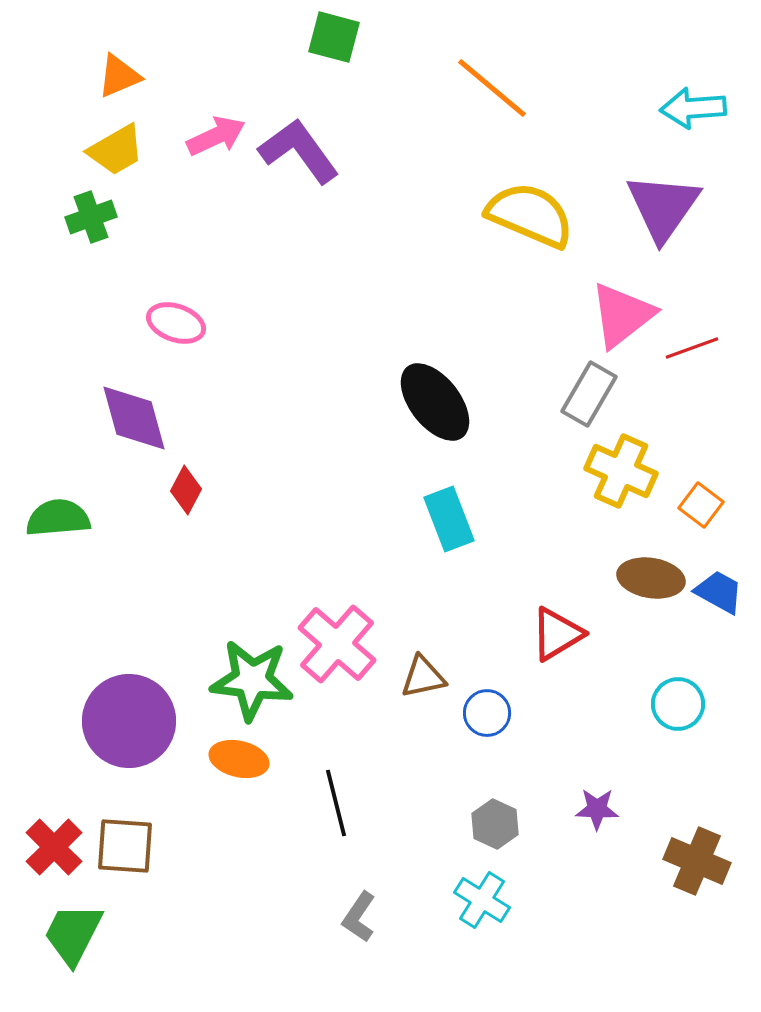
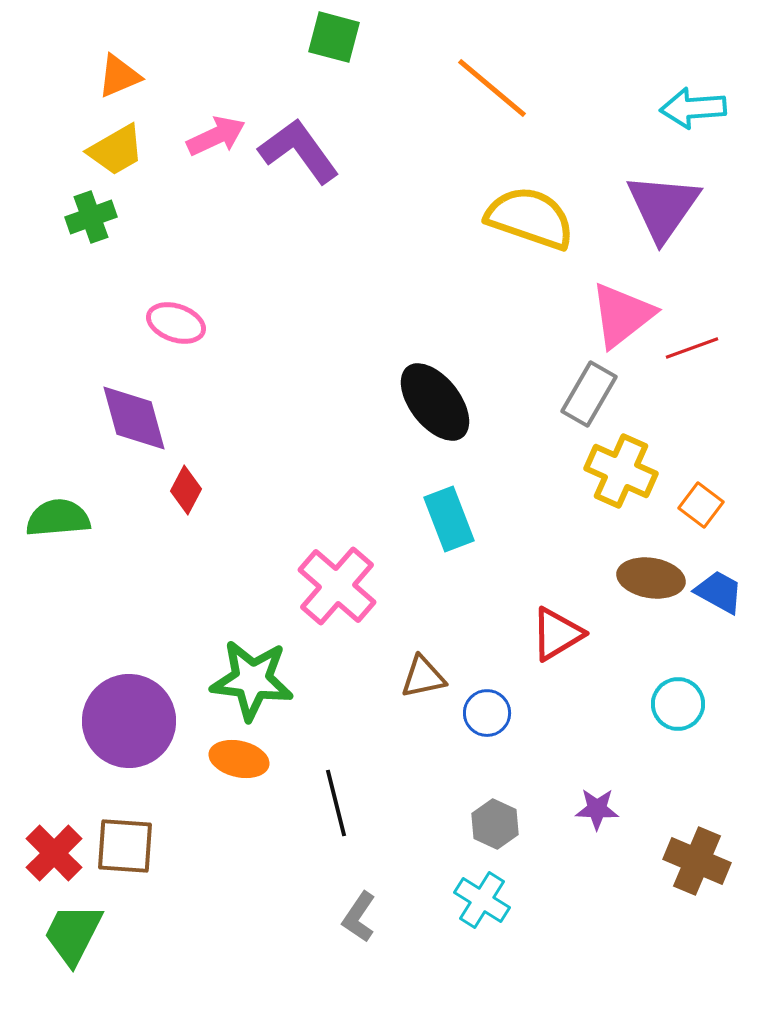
yellow semicircle: moved 3 px down; rotated 4 degrees counterclockwise
pink cross: moved 58 px up
red cross: moved 6 px down
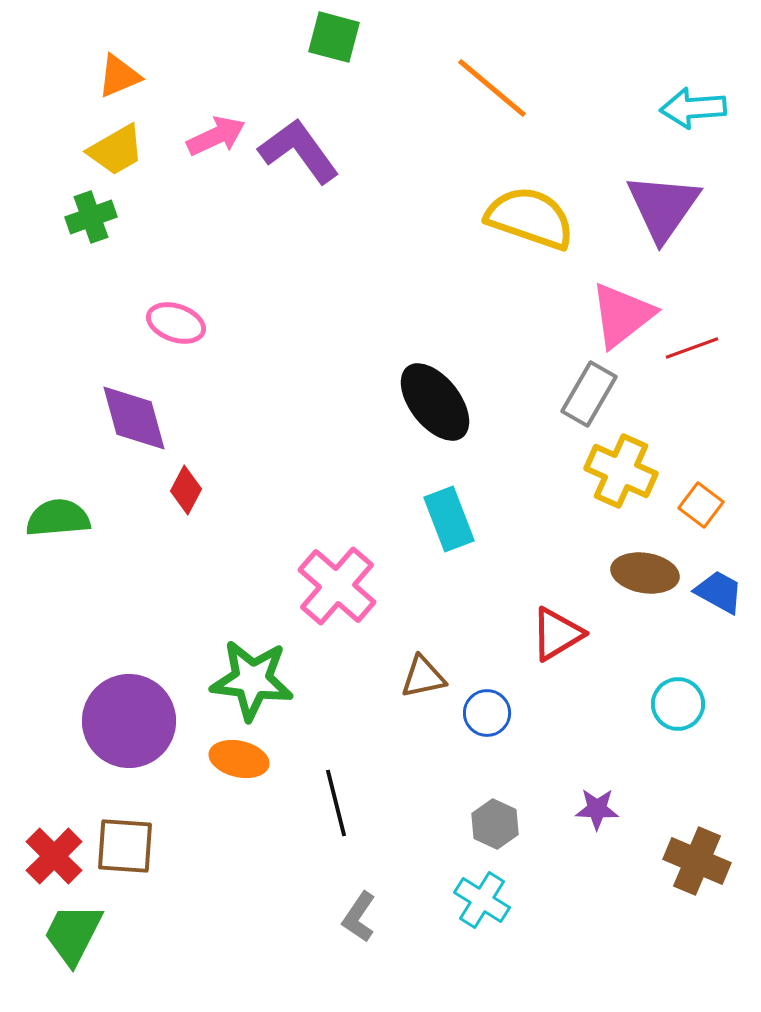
brown ellipse: moved 6 px left, 5 px up
red cross: moved 3 px down
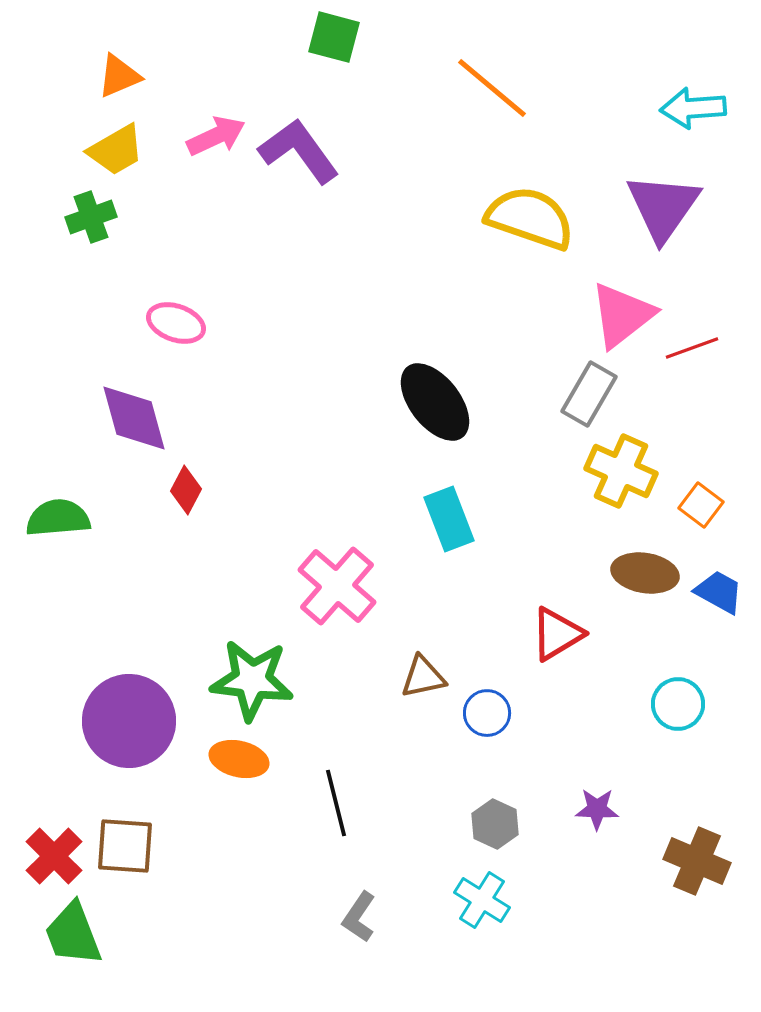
green trapezoid: rotated 48 degrees counterclockwise
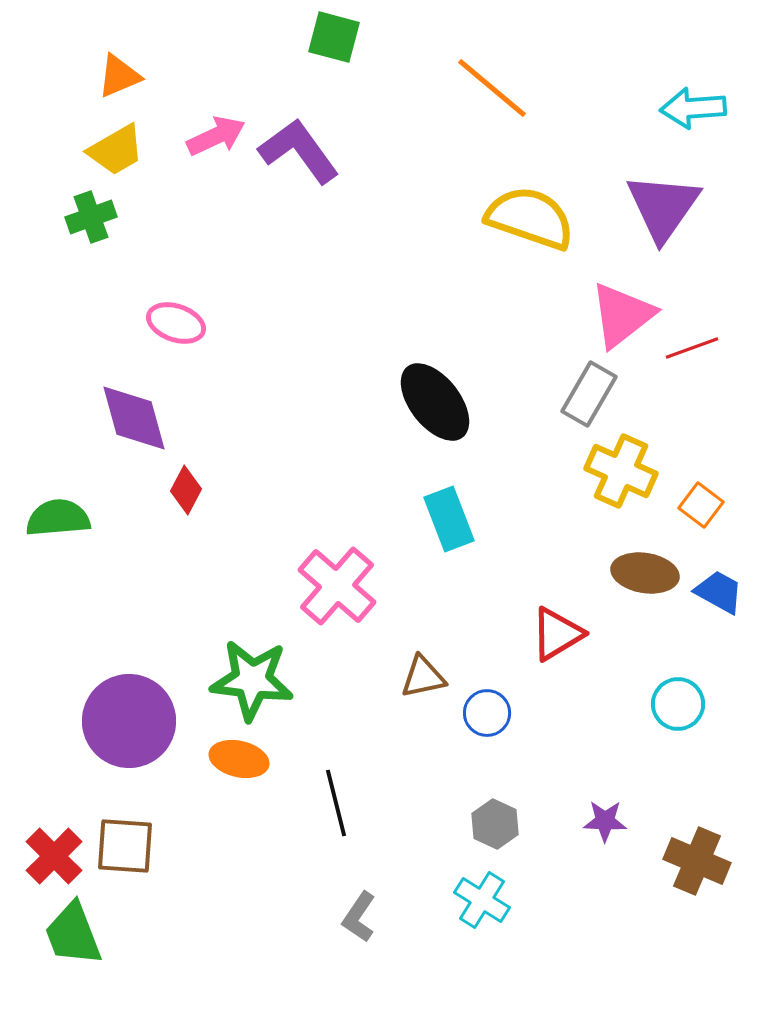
purple star: moved 8 px right, 12 px down
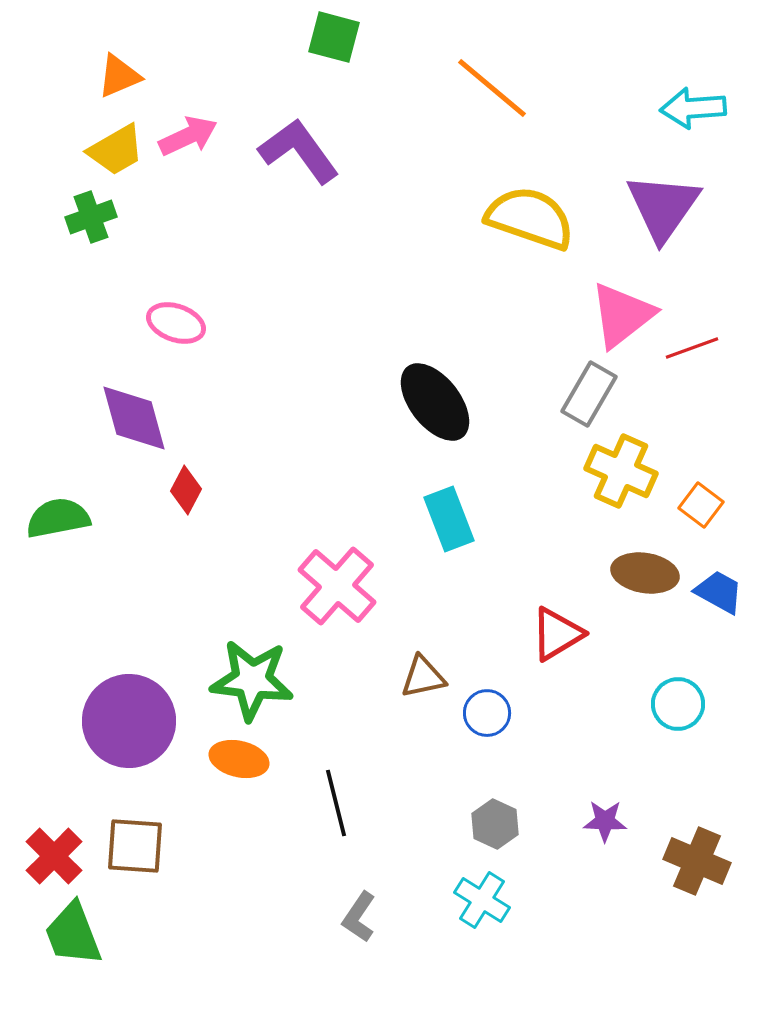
pink arrow: moved 28 px left
green semicircle: rotated 6 degrees counterclockwise
brown square: moved 10 px right
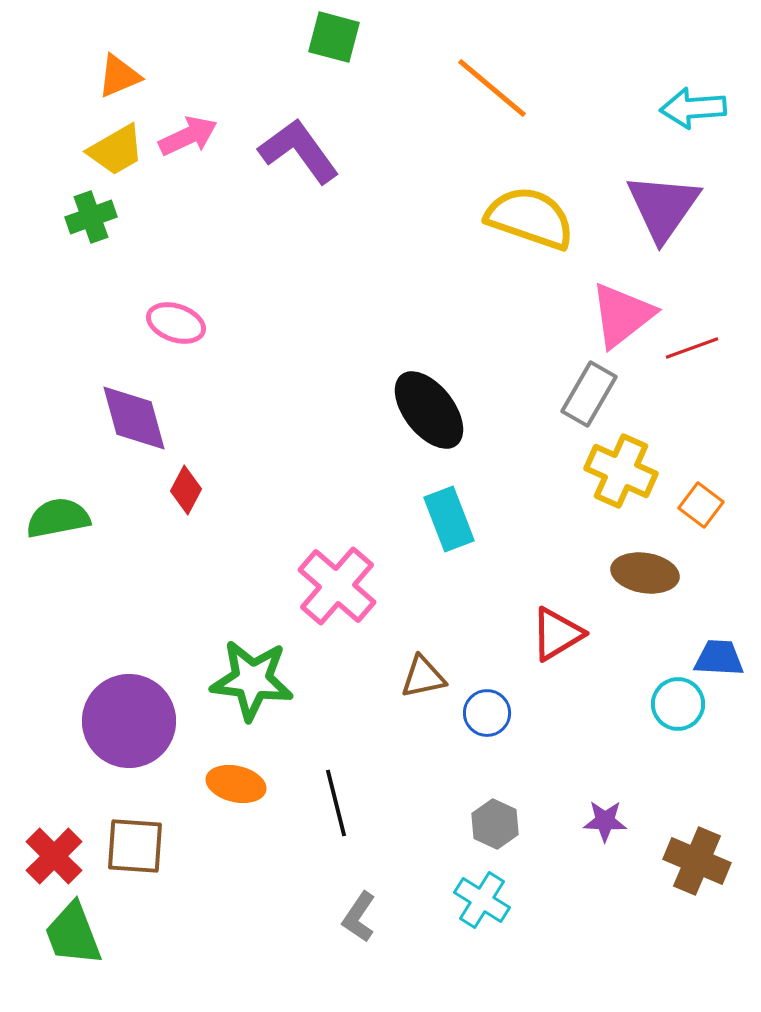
black ellipse: moved 6 px left, 8 px down
blue trapezoid: moved 66 px down; rotated 26 degrees counterclockwise
orange ellipse: moved 3 px left, 25 px down
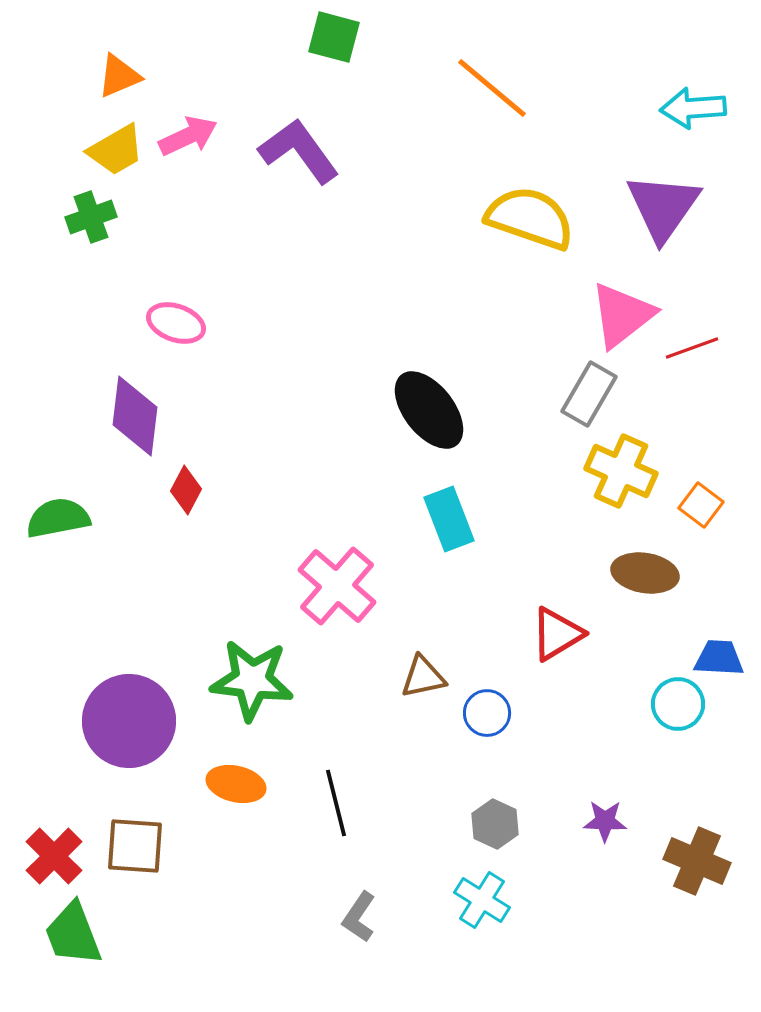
purple diamond: moved 1 px right, 2 px up; rotated 22 degrees clockwise
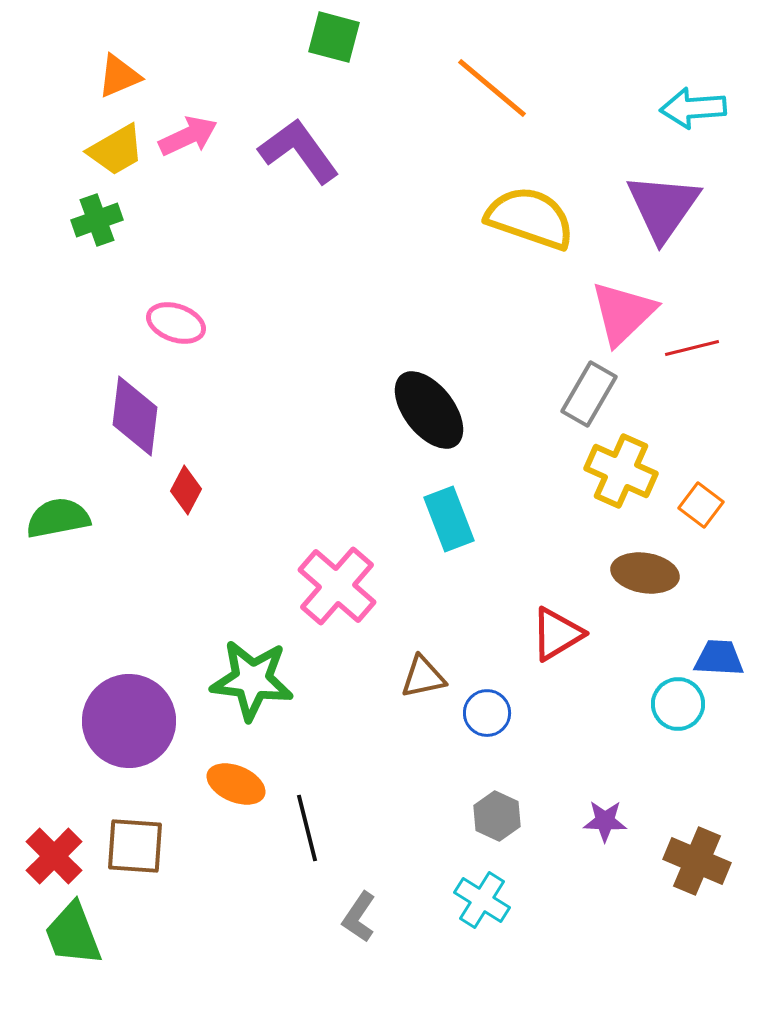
green cross: moved 6 px right, 3 px down
pink triangle: moved 1 px right, 2 px up; rotated 6 degrees counterclockwise
red line: rotated 6 degrees clockwise
orange ellipse: rotated 10 degrees clockwise
black line: moved 29 px left, 25 px down
gray hexagon: moved 2 px right, 8 px up
